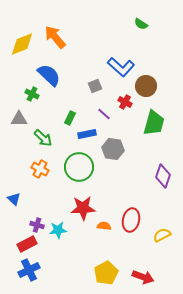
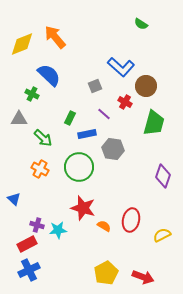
red star: rotated 20 degrees clockwise
orange semicircle: rotated 24 degrees clockwise
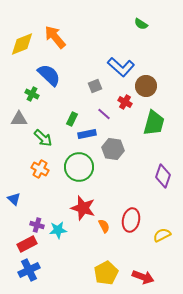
green rectangle: moved 2 px right, 1 px down
orange semicircle: rotated 32 degrees clockwise
